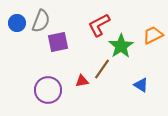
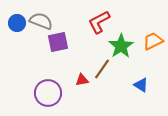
gray semicircle: rotated 90 degrees counterclockwise
red L-shape: moved 3 px up
orange trapezoid: moved 6 px down
red triangle: moved 1 px up
purple circle: moved 3 px down
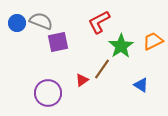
red triangle: rotated 24 degrees counterclockwise
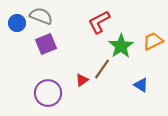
gray semicircle: moved 5 px up
purple square: moved 12 px left, 2 px down; rotated 10 degrees counterclockwise
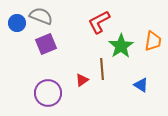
orange trapezoid: rotated 125 degrees clockwise
brown line: rotated 40 degrees counterclockwise
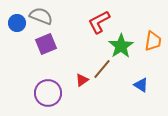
brown line: rotated 45 degrees clockwise
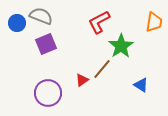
orange trapezoid: moved 1 px right, 19 px up
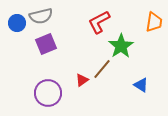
gray semicircle: rotated 145 degrees clockwise
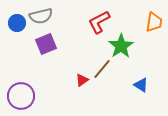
purple circle: moved 27 px left, 3 px down
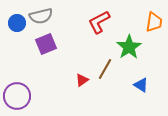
green star: moved 8 px right, 1 px down
brown line: moved 3 px right; rotated 10 degrees counterclockwise
purple circle: moved 4 px left
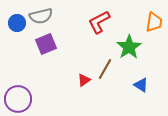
red triangle: moved 2 px right
purple circle: moved 1 px right, 3 px down
